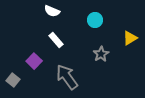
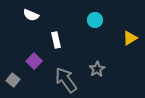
white semicircle: moved 21 px left, 4 px down
white rectangle: rotated 28 degrees clockwise
gray star: moved 4 px left, 15 px down
gray arrow: moved 1 px left, 3 px down
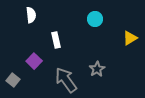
white semicircle: rotated 119 degrees counterclockwise
cyan circle: moved 1 px up
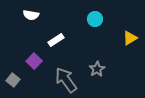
white semicircle: rotated 105 degrees clockwise
white rectangle: rotated 70 degrees clockwise
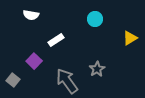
gray arrow: moved 1 px right, 1 px down
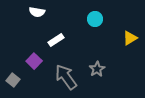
white semicircle: moved 6 px right, 3 px up
gray arrow: moved 1 px left, 4 px up
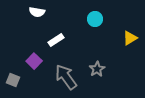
gray square: rotated 16 degrees counterclockwise
